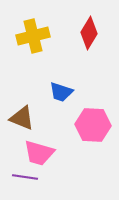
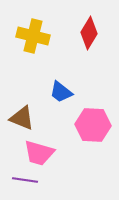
yellow cross: rotated 28 degrees clockwise
blue trapezoid: rotated 20 degrees clockwise
purple line: moved 3 px down
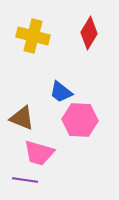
pink hexagon: moved 13 px left, 5 px up
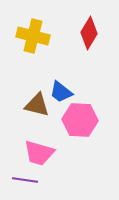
brown triangle: moved 15 px right, 13 px up; rotated 8 degrees counterclockwise
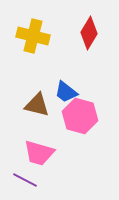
blue trapezoid: moved 5 px right
pink hexagon: moved 4 px up; rotated 12 degrees clockwise
purple line: rotated 20 degrees clockwise
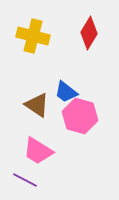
brown triangle: rotated 20 degrees clockwise
pink trapezoid: moved 1 px left, 2 px up; rotated 16 degrees clockwise
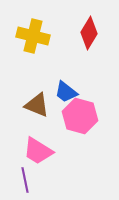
brown triangle: rotated 12 degrees counterclockwise
purple line: rotated 50 degrees clockwise
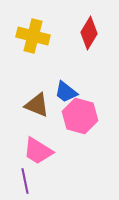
purple line: moved 1 px down
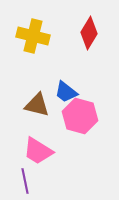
brown triangle: rotated 8 degrees counterclockwise
